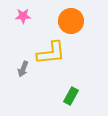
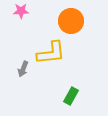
pink star: moved 2 px left, 5 px up
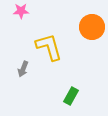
orange circle: moved 21 px right, 6 px down
yellow L-shape: moved 2 px left, 6 px up; rotated 100 degrees counterclockwise
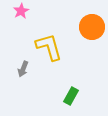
pink star: rotated 28 degrees counterclockwise
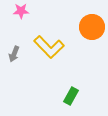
pink star: rotated 28 degrees clockwise
yellow L-shape: rotated 152 degrees clockwise
gray arrow: moved 9 px left, 15 px up
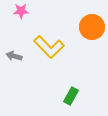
gray arrow: moved 2 px down; rotated 84 degrees clockwise
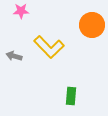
orange circle: moved 2 px up
green rectangle: rotated 24 degrees counterclockwise
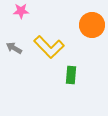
gray arrow: moved 8 px up; rotated 14 degrees clockwise
green rectangle: moved 21 px up
